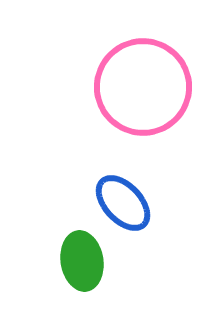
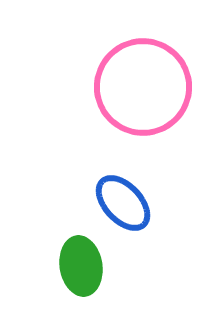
green ellipse: moved 1 px left, 5 px down
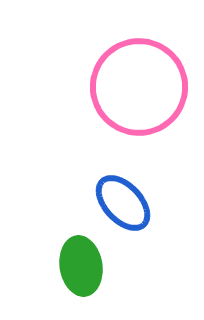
pink circle: moved 4 px left
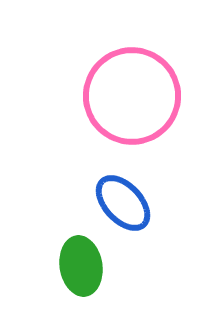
pink circle: moved 7 px left, 9 px down
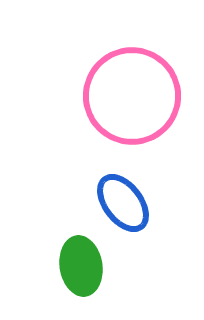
blue ellipse: rotated 6 degrees clockwise
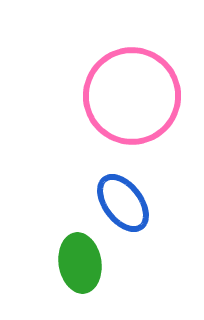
green ellipse: moved 1 px left, 3 px up
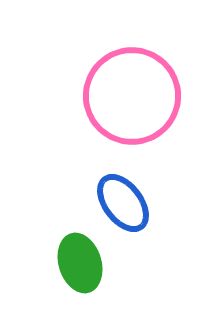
green ellipse: rotated 8 degrees counterclockwise
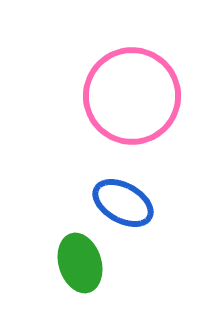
blue ellipse: rotated 24 degrees counterclockwise
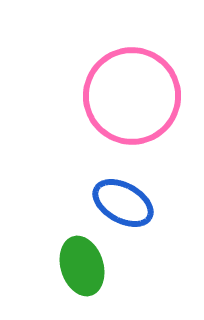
green ellipse: moved 2 px right, 3 px down
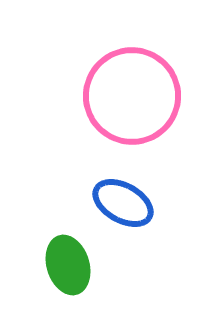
green ellipse: moved 14 px left, 1 px up
